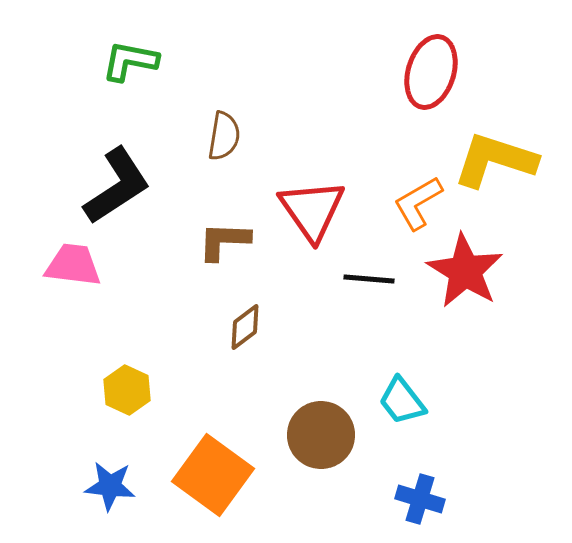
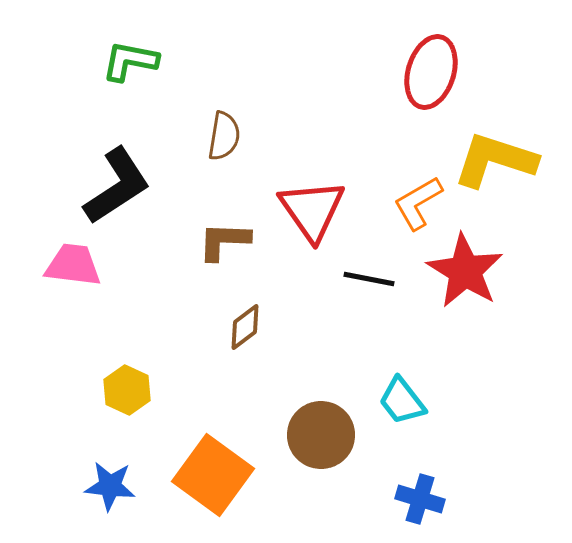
black line: rotated 6 degrees clockwise
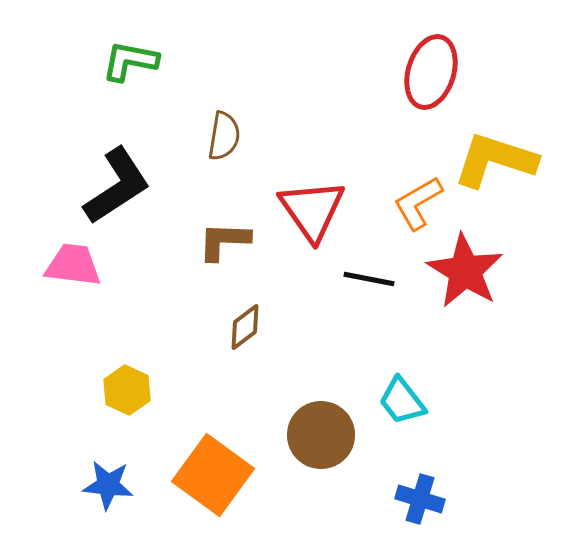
blue star: moved 2 px left, 1 px up
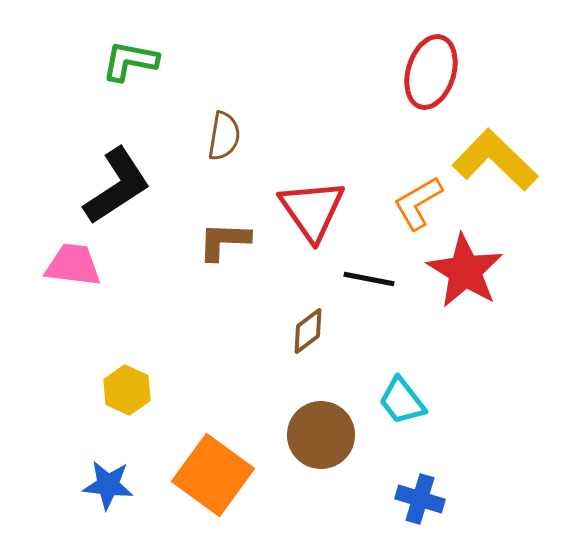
yellow L-shape: rotated 26 degrees clockwise
brown diamond: moved 63 px right, 4 px down
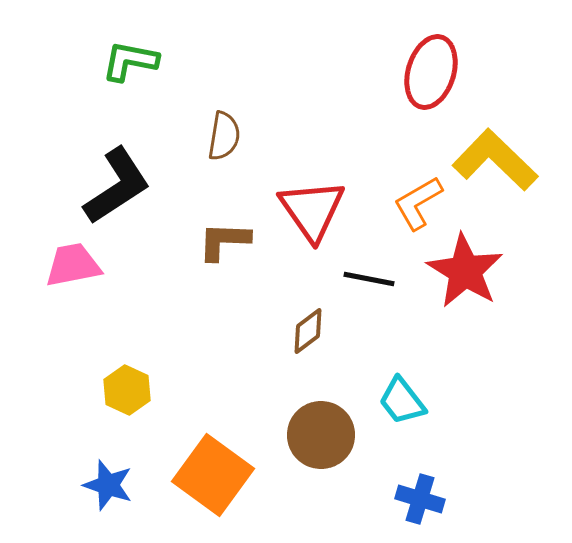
pink trapezoid: rotated 18 degrees counterclockwise
blue star: rotated 12 degrees clockwise
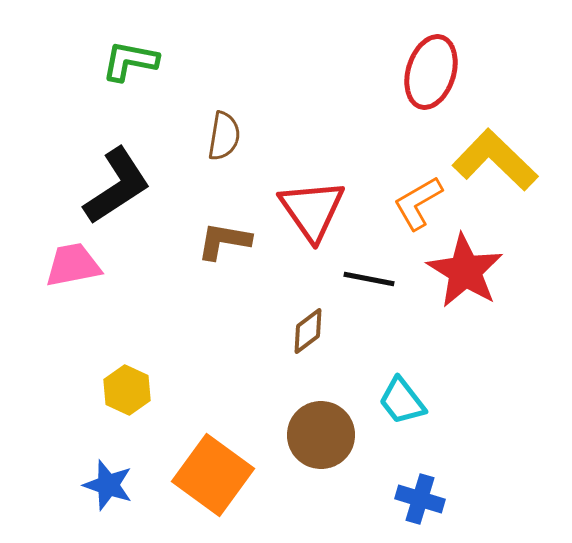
brown L-shape: rotated 8 degrees clockwise
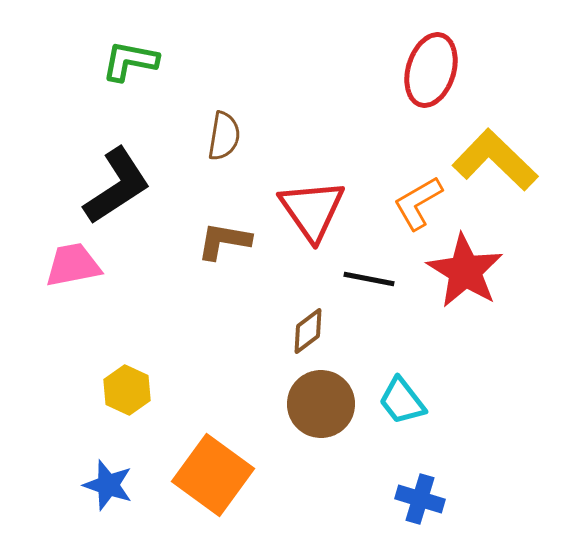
red ellipse: moved 2 px up
brown circle: moved 31 px up
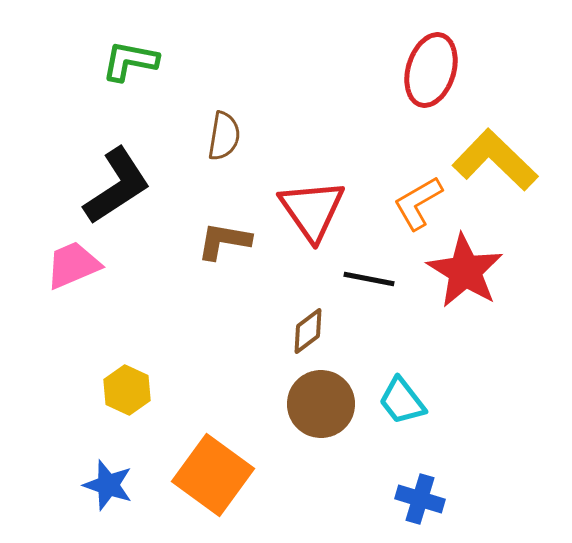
pink trapezoid: rotated 12 degrees counterclockwise
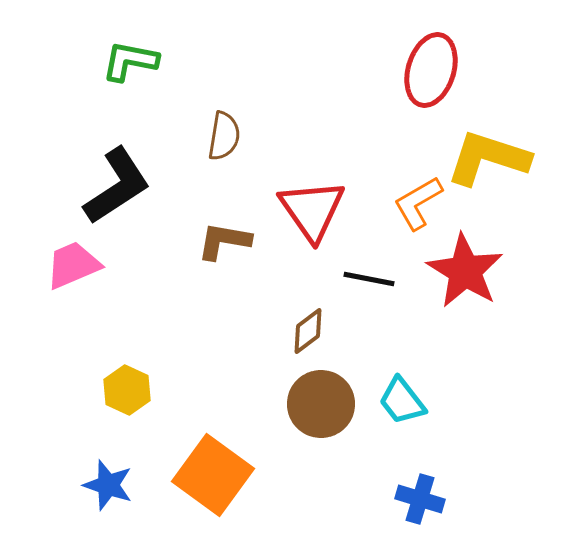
yellow L-shape: moved 7 px left, 2 px up; rotated 26 degrees counterclockwise
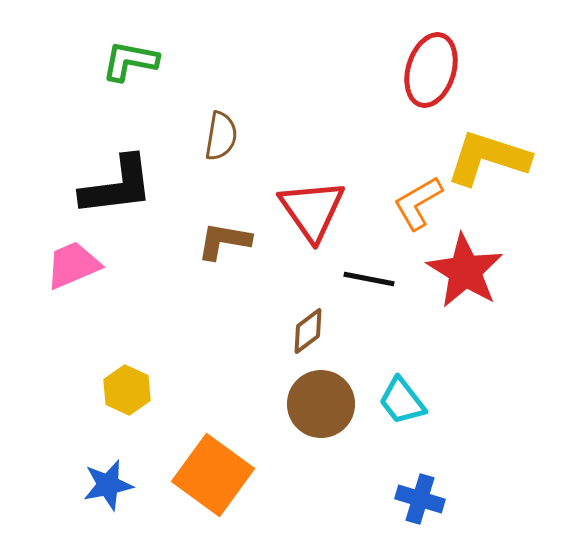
brown semicircle: moved 3 px left
black L-shape: rotated 26 degrees clockwise
blue star: rotated 30 degrees counterclockwise
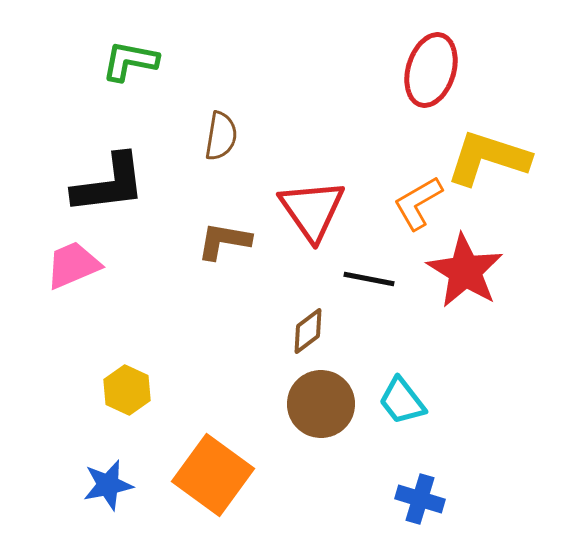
black L-shape: moved 8 px left, 2 px up
